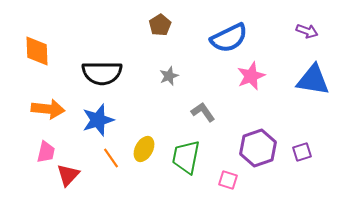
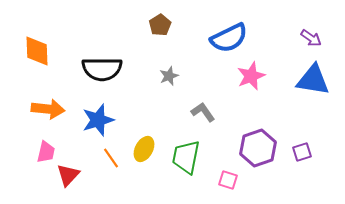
purple arrow: moved 4 px right, 7 px down; rotated 15 degrees clockwise
black semicircle: moved 4 px up
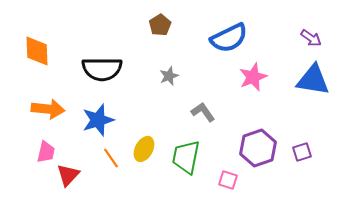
pink star: moved 2 px right, 1 px down
